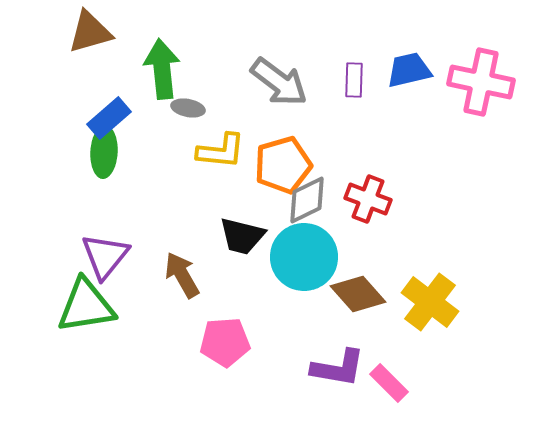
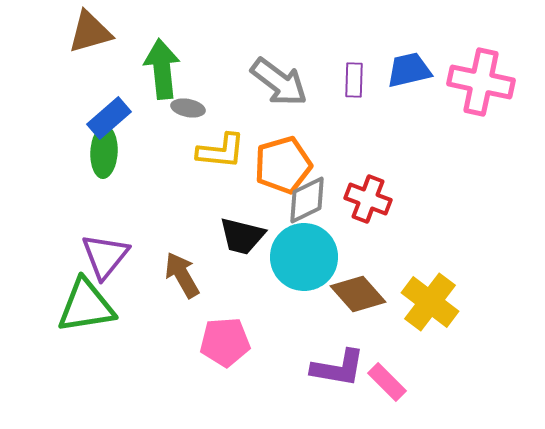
pink rectangle: moved 2 px left, 1 px up
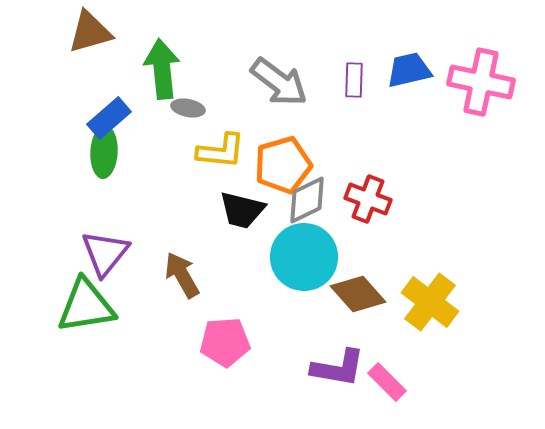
black trapezoid: moved 26 px up
purple triangle: moved 3 px up
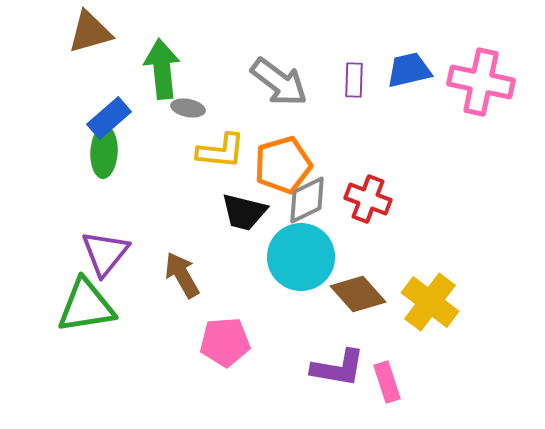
black trapezoid: moved 2 px right, 2 px down
cyan circle: moved 3 px left
pink rectangle: rotated 27 degrees clockwise
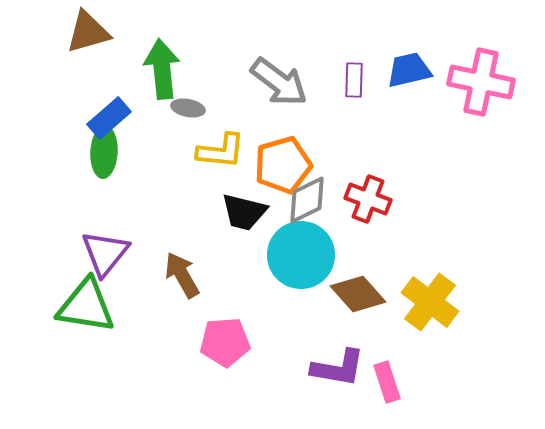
brown triangle: moved 2 px left
cyan circle: moved 2 px up
green triangle: rotated 18 degrees clockwise
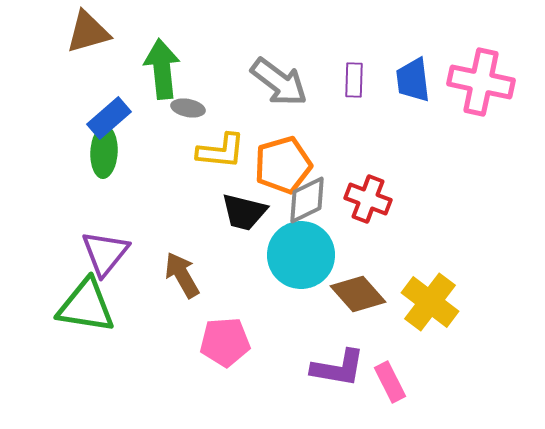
blue trapezoid: moved 4 px right, 10 px down; rotated 84 degrees counterclockwise
pink rectangle: moved 3 px right; rotated 9 degrees counterclockwise
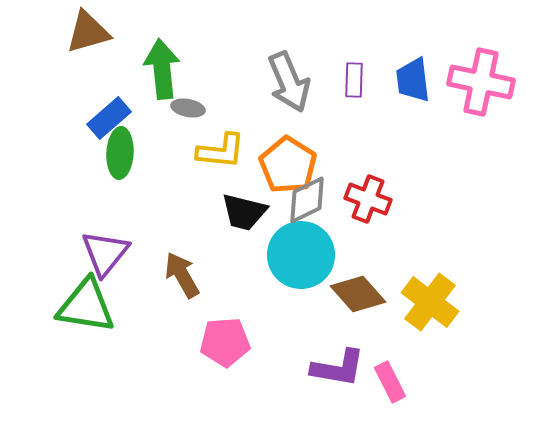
gray arrow: moved 10 px right; rotated 30 degrees clockwise
green ellipse: moved 16 px right, 1 px down
orange pentagon: moved 5 px right; rotated 24 degrees counterclockwise
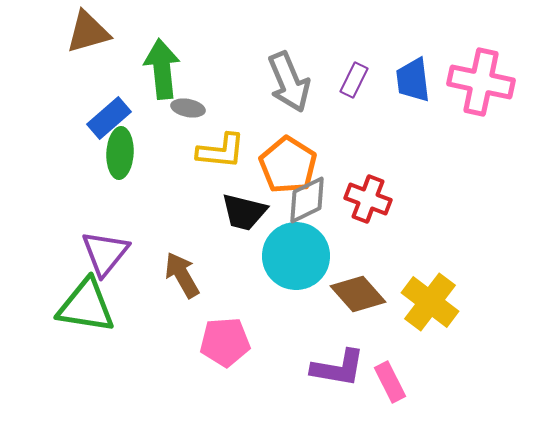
purple rectangle: rotated 24 degrees clockwise
cyan circle: moved 5 px left, 1 px down
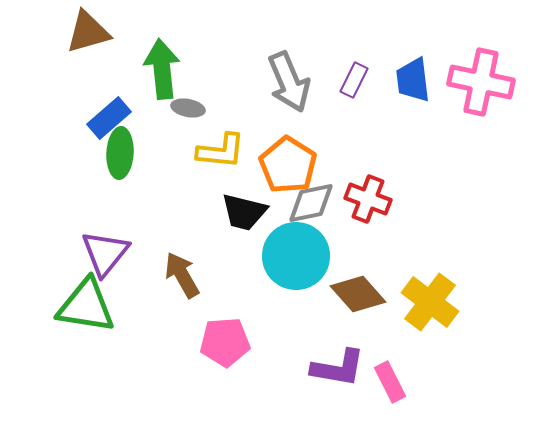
gray diamond: moved 4 px right, 3 px down; rotated 15 degrees clockwise
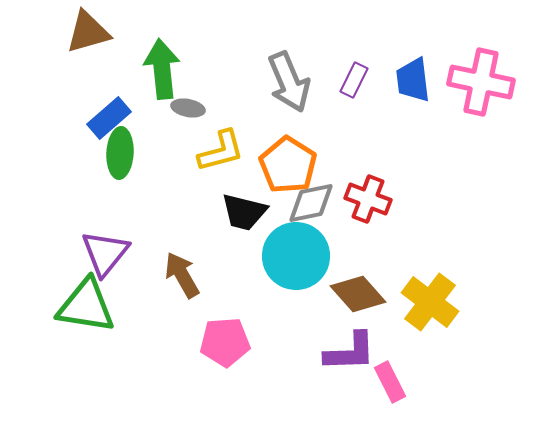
yellow L-shape: rotated 21 degrees counterclockwise
purple L-shape: moved 12 px right, 16 px up; rotated 12 degrees counterclockwise
